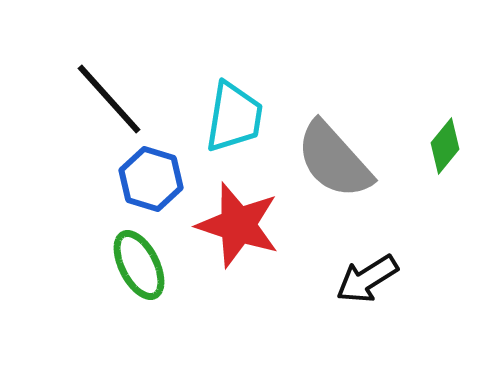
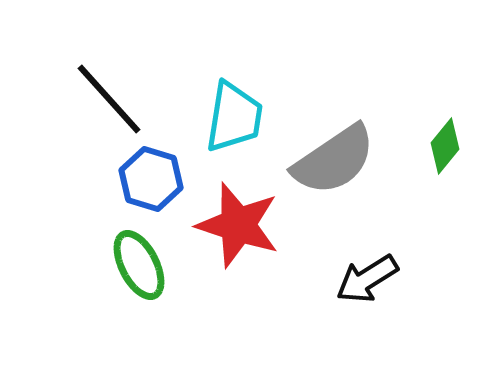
gray semicircle: rotated 82 degrees counterclockwise
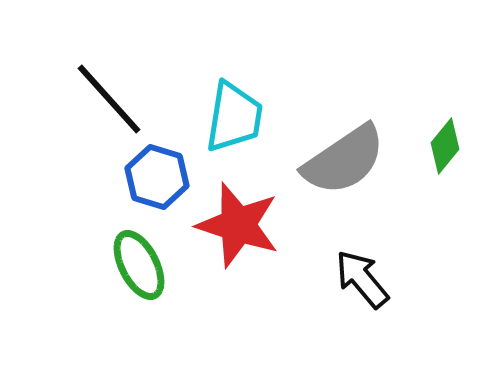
gray semicircle: moved 10 px right
blue hexagon: moved 6 px right, 2 px up
black arrow: moved 5 px left; rotated 82 degrees clockwise
